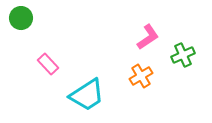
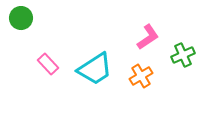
cyan trapezoid: moved 8 px right, 26 px up
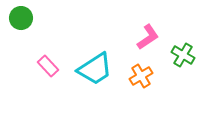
green cross: rotated 35 degrees counterclockwise
pink rectangle: moved 2 px down
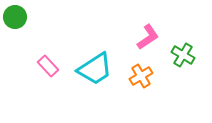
green circle: moved 6 px left, 1 px up
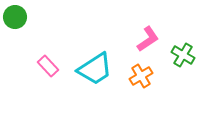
pink L-shape: moved 2 px down
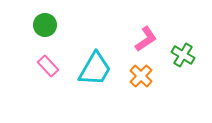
green circle: moved 30 px right, 8 px down
pink L-shape: moved 2 px left
cyan trapezoid: rotated 27 degrees counterclockwise
orange cross: rotated 15 degrees counterclockwise
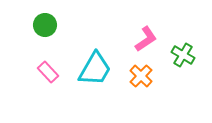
pink rectangle: moved 6 px down
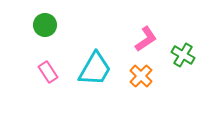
pink rectangle: rotated 10 degrees clockwise
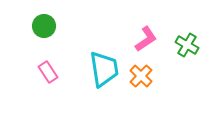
green circle: moved 1 px left, 1 px down
green cross: moved 4 px right, 10 px up
cyan trapezoid: moved 9 px right; rotated 39 degrees counterclockwise
